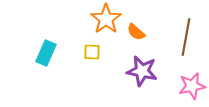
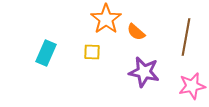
purple star: moved 2 px right, 1 px down
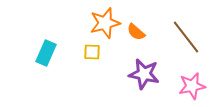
orange star: moved 1 px left, 4 px down; rotated 20 degrees clockwise
brown line: rotated 48 degrees counterclockwise
purple star: moved 2 px down
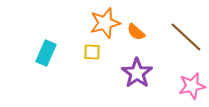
brown line: rotated 9 degrees counterclockwise
purple star: moved 7 px left, 1 px up; rotated 24 degrees clockwise
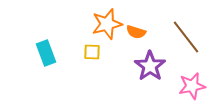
orange star: moved 2 px right, 1 px down
orange semicircle: rotated 24 degrees counterclockwise
brown line: rotated 9 degrees clockwise
cyan rectangle: rotated 45 degrees counterclockwise
purple star: moved 13 px right, 7 px up
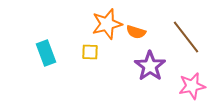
yellow square: moved 2 px left
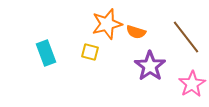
yellow square: rotated 12 degrees clockwise
pink star: moved 2 px up; rotated 20 degrees counterclockwise
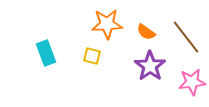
orange star: rotated 12 degrees clockwise
orange semicircle: moved 10 px right; rotated 18 degrees clockwise
yellow square: moved 2 px right, 4 px down
pink star: moved 2 px up; rotated 24 degrees clockwise
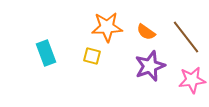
orange star: moved 3 px down
purple star: rotated 16 degrees clockwise
pink star: moved 2 px up
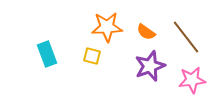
cyan rectangle: moved 1 px right, 1 px down
